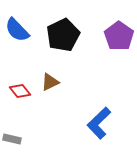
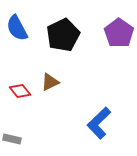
blue semicircle: moved 2 px up; rotated 16 degrees clockwise
purple pentagon: moved 3 px up
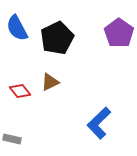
black pentagon: moved 6 px left, 3 px down
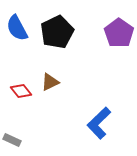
black pentagon: moved 6 px up
red diamond: moved 1 px right
gray rectangle: moved 1 px down; rotated 12 degrees clockwise
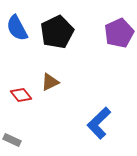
purple pentagon: rotated 12 degrees clockwise
red diamond: moved 4 px down
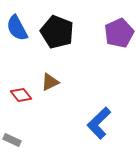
black pentagon: rotated 24 degrees counterclockwise
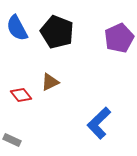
purple pentagon: moved 5 px down
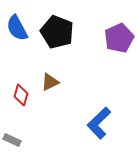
red diamond: rotated 55 degrees clockwise
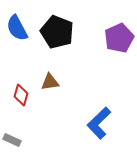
brown triangle: rotated 18 degrees clockwise
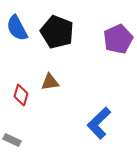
purple pentagon: moved 1 px left, 1 px down
